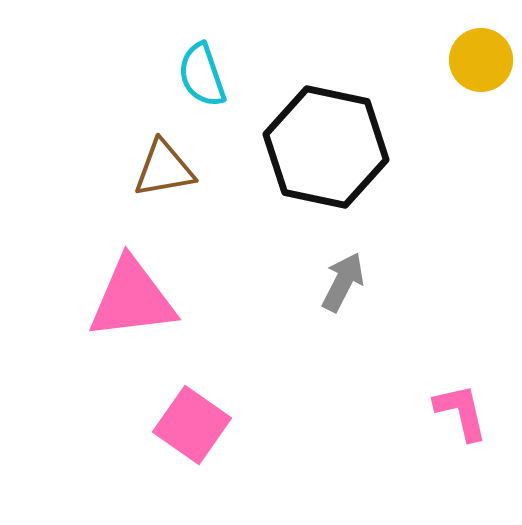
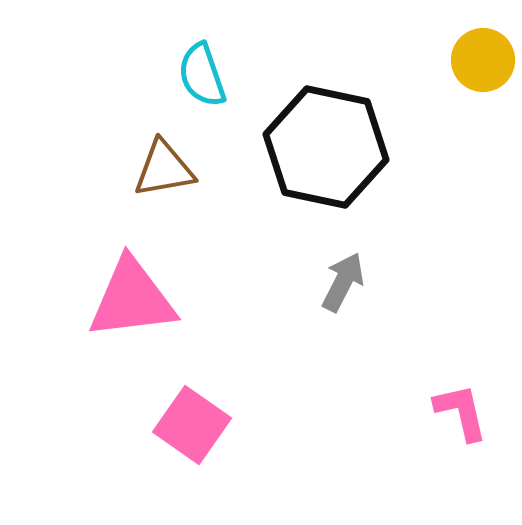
yellow circle: moved 2 px right
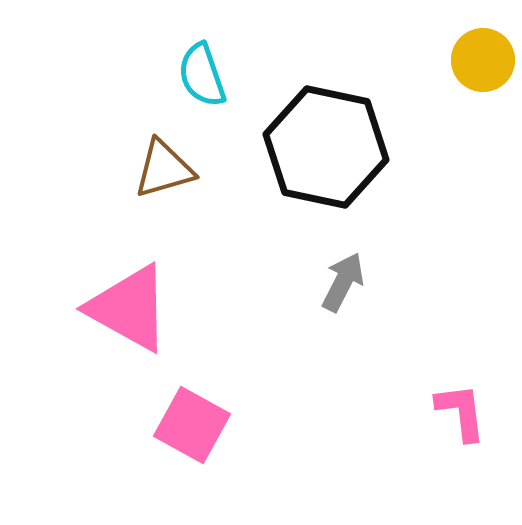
brown triangle: rotated 6 degrees counterclockwise
pink triangle: moved 3 px left, 9 px down; rotated 36 degrees clockwise
pink L-shape: rotated 6 degrees clockwise
pink square: rotated 6 degrees counterclockwise
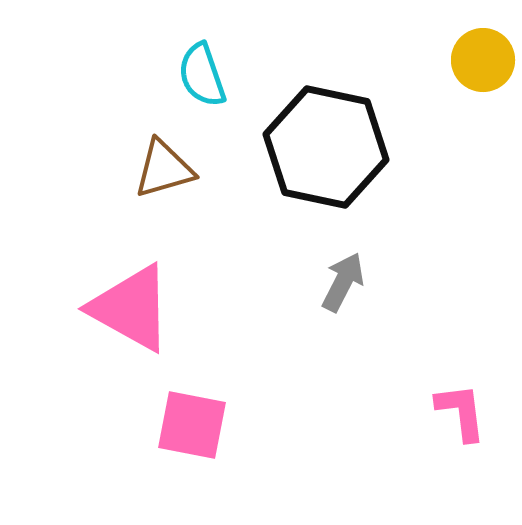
pink triangle: moved 2 px right
pink square: rotated 18 degrees counterclockwise
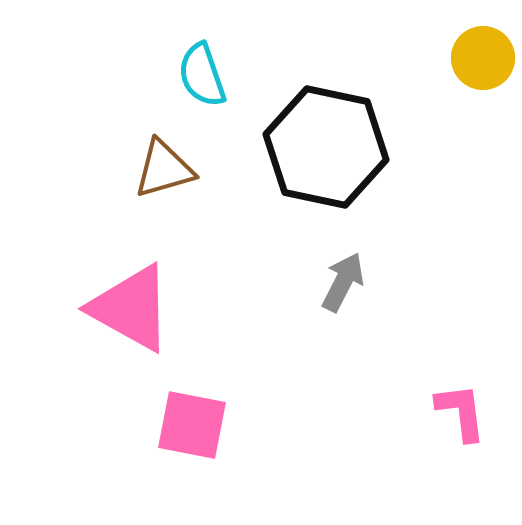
yellow circle: moved 2 px up
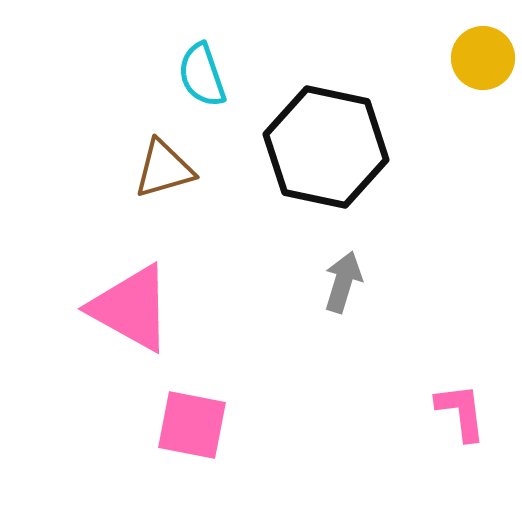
gray arrow: rotated 10 degrees counterclockwise
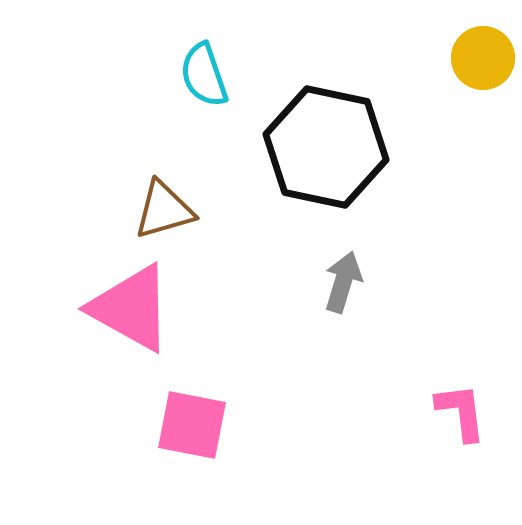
cyan semicircle: moved 2 px right
brown triangle: moved 41 px down
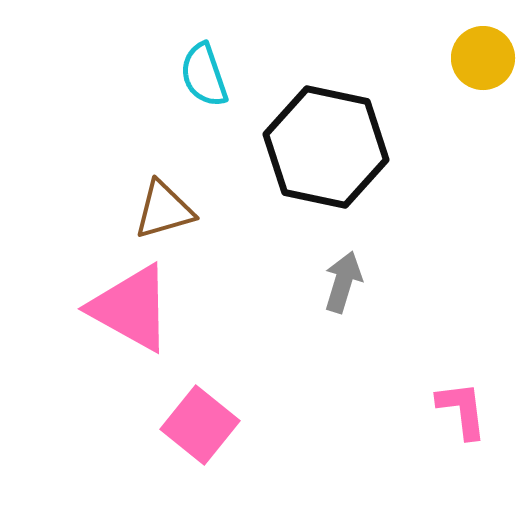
pink L-shape: moved 1 px right, 2 px up
pink square: moved 8 px right; rotated 28 degrees clockwise
